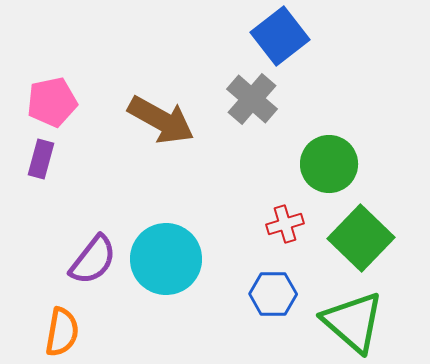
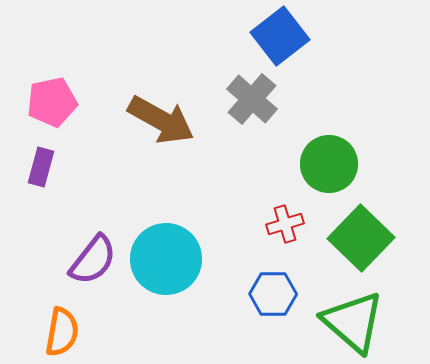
purple rectangle: moved 8 px down
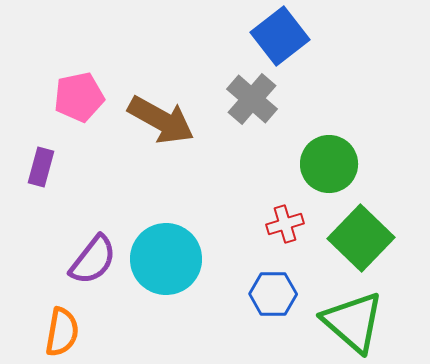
pink pentagon: moved 27 px right, 5 px up
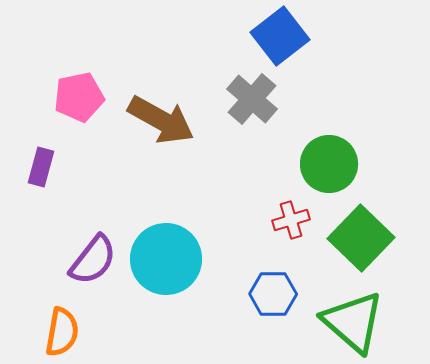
red cross: moved 6 px right, 4 px up
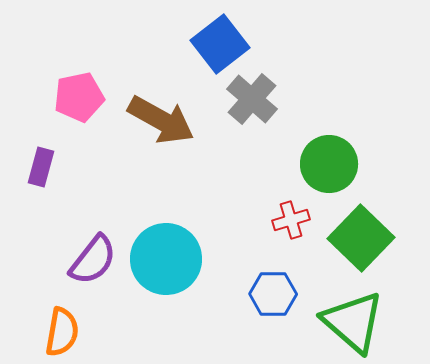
blue square: moved 60 px left, 8 px down
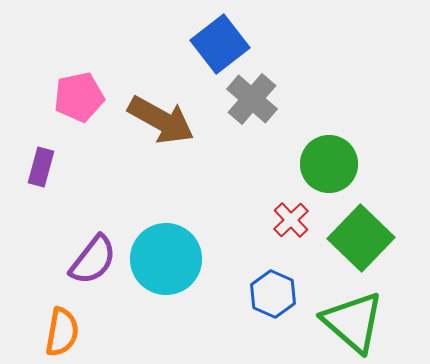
red cross: rotated 27 degrees counterclockwise
blue hexagon: rotated 24 degrees clockwise
